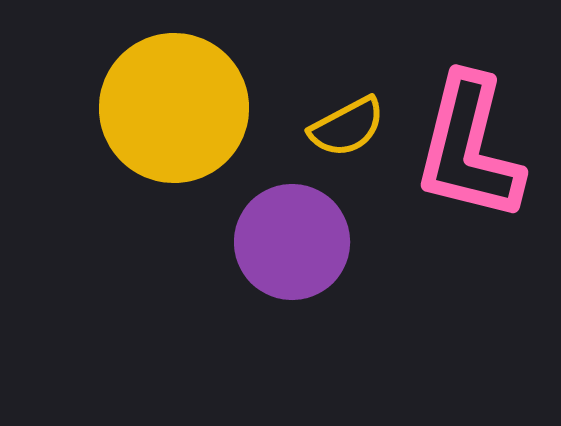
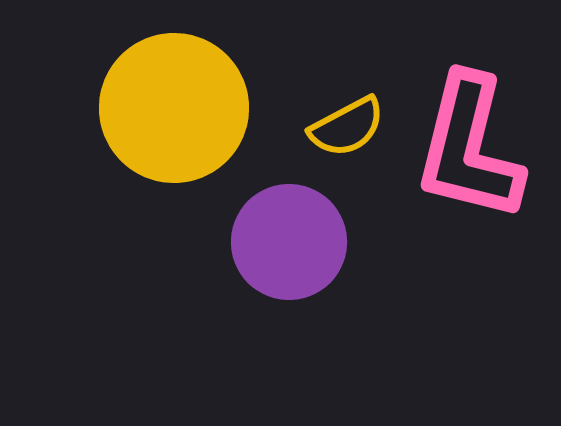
purple circle: moved 3 px left
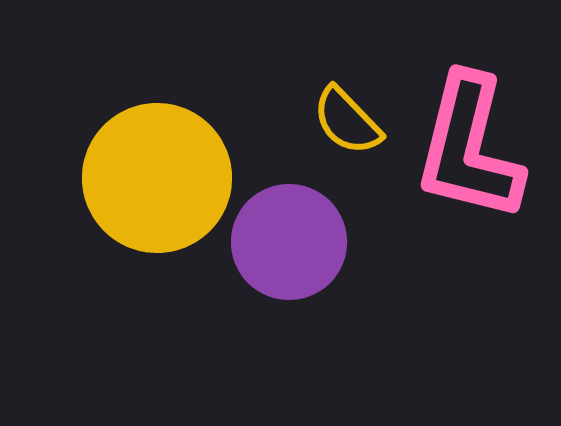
yellow circle: moved 17 px left, 70 px down
yellow semicircle: moved 6 px up; rotated 74 degrees clockwise
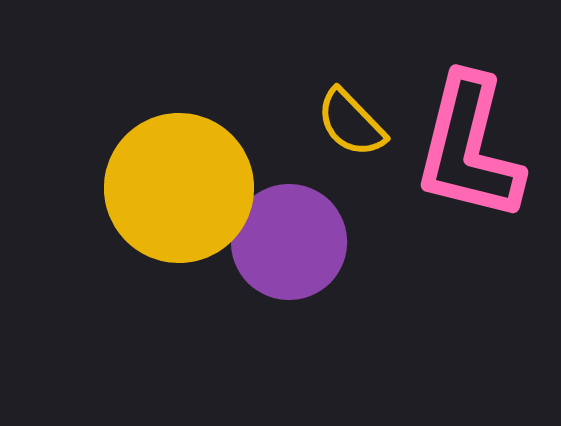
yellow semicircle: moved 4 px right, 2 px down
yellow circle: moved 22 px right, 10 px down
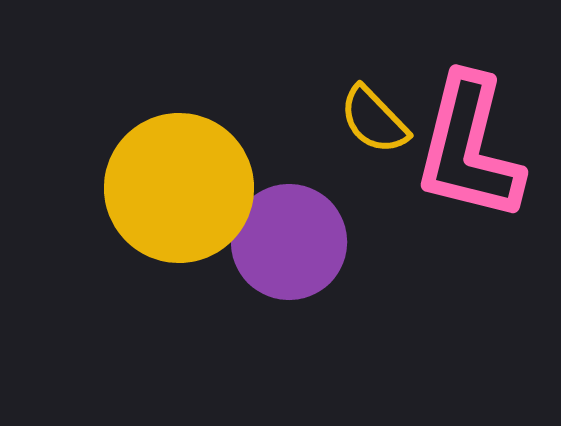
yellow semicircle: moved 23 px right, 3 px up
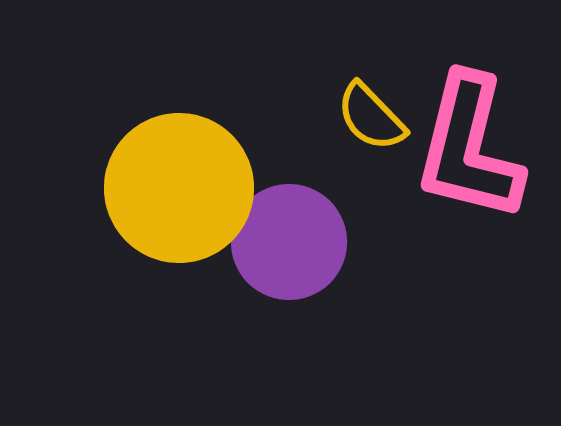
yellow semicircle: moved 3 px left, 3 px up
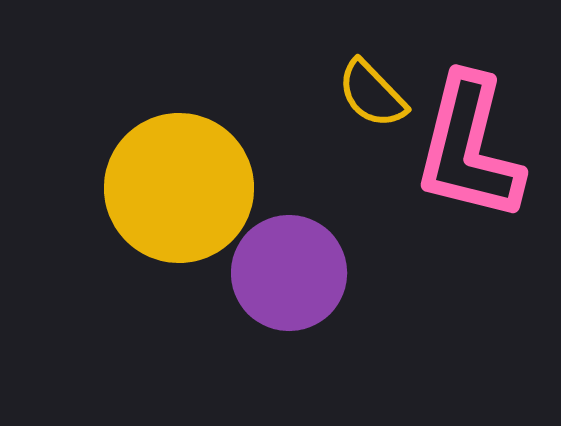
yellow semicircle: moved 1 px right, 23 px up
purple circle: moved 31 px down
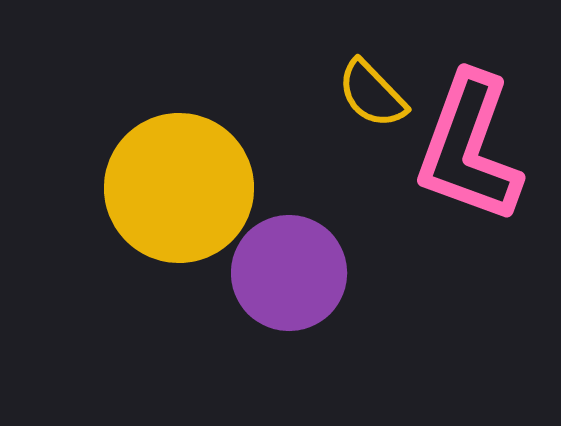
pink L-shape: rotated 6 degrees clockwise
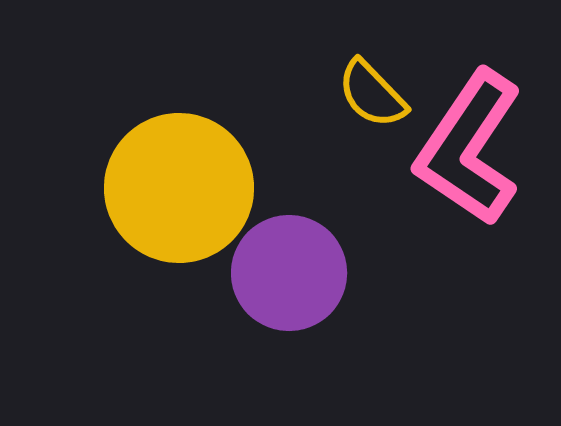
pink L-shape: rotated 14 degrees clockwise
